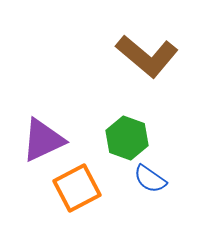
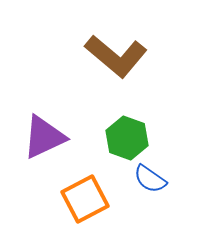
brown L-shape: moved 31 px left
purple triangle: moved 1 px right, 3 px up
orange square: moved 8 px right, 11 px down
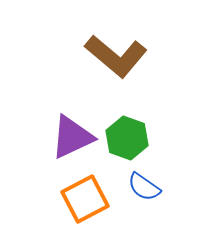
purple triangle: moved 28 px right
blue semicircle: moved 6 px left, 8 px down
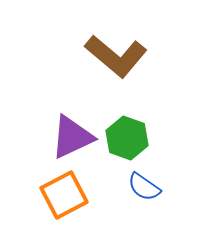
orange square: moved 21 px left, 4 px up
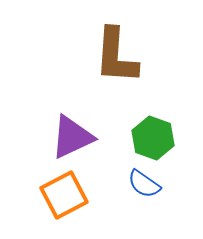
brown L-shape: rotated 54 degrees clockwise
green hexagon: moved 26 px right
blue semicircle: moved 3 px up
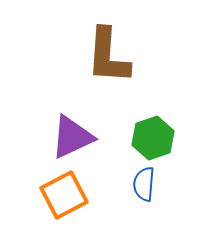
brown L-shape: moved 8 px left
green hexagon: rotated 21 degrees clockwise
blue semicircle: rotated 60 degrees clockwise
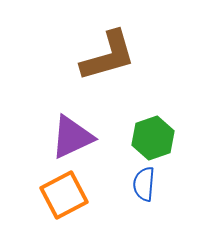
brown L-shape: rotated 110 degrees counterclockwise
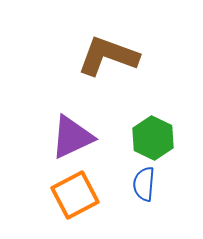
brown L-shape: rotated 144 degrees counterclockwise
green hexagon: rotated 15 degrees counterclockwise
orange square: moved 11 px right
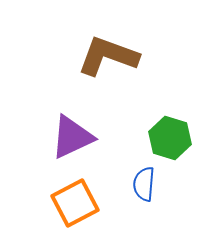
green hexagon: moved 17 px right; rotated 9 degrees counterclockwise
orange square: moved 8 px down
